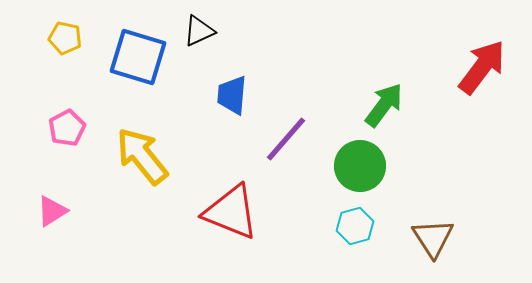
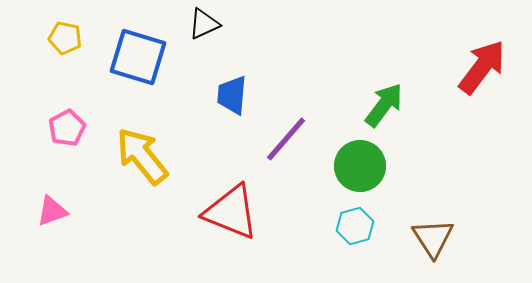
black triangle: moved 5 px right, 7 px up
pink triangle: rotated 12 degrees clockwise
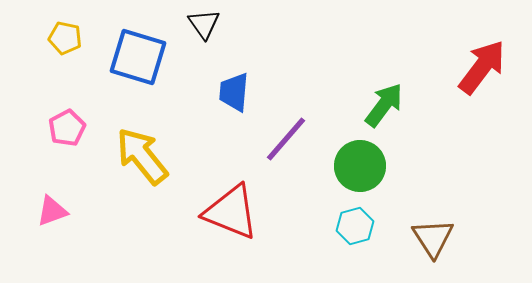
black triangle: rotated 40 degrees counterclockwise
blue trapezoid: moved 2 px right, 3 px up
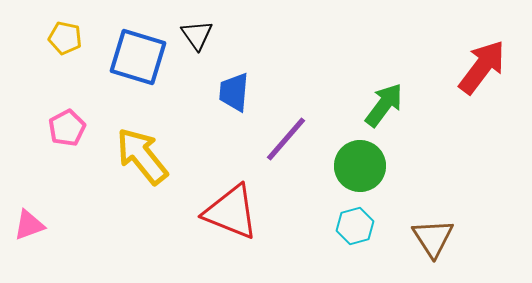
black triangle: moved 7 px left, 11 px down
pink triangle: moved 23 px left, 14 px down
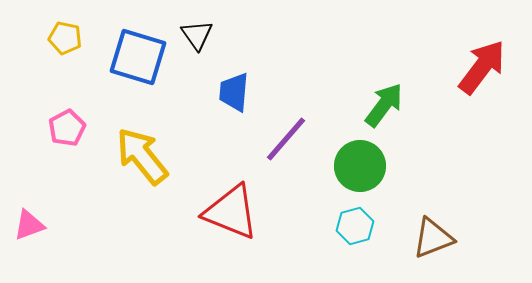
brown triangle: rotated 42 degrees clockwise
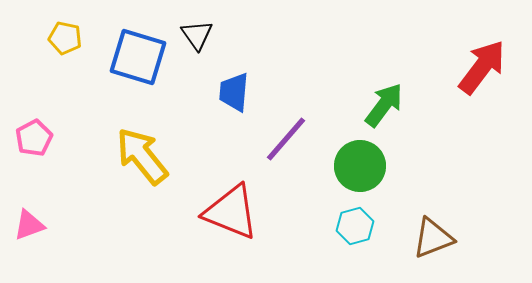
pink pentagon: moved 33 px left, 10 px down
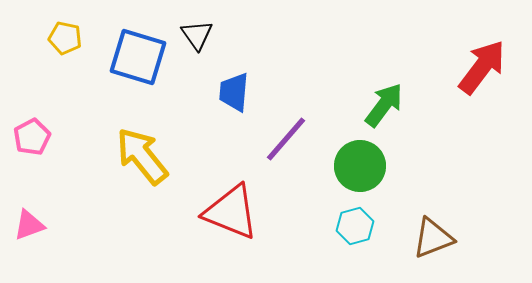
pink pentagon: moved 2 px left, 1 px up
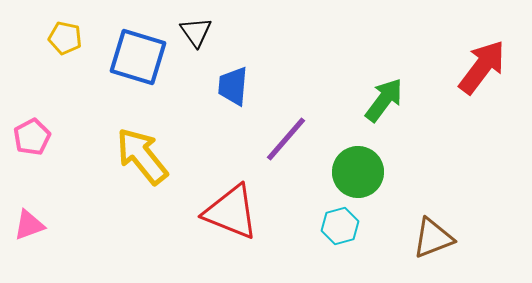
black triangle: moved 1 px left, 3 px up
blue trapezoid: moved 1 px left, 6 px up
green arrow: moved 5 px up
green circle: moved 2 px left, 6 px down
cyan hexagon: moved 15 px left
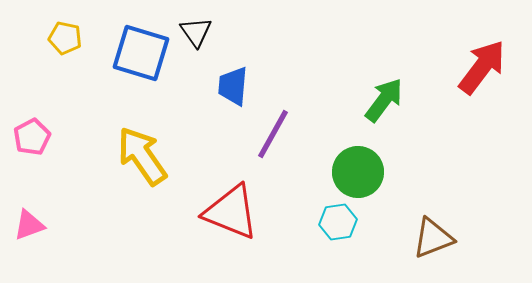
blue square: moved 3 px right, 4 px up
purple line: moved 13 px left, 5 px up; rotated 12 degrees counterclockwise
yellow arrow: rotated 4 degrees clockwise
cyan hexagon: moved 2 px left, 4 px up; rotated 6 degrees clockwise
